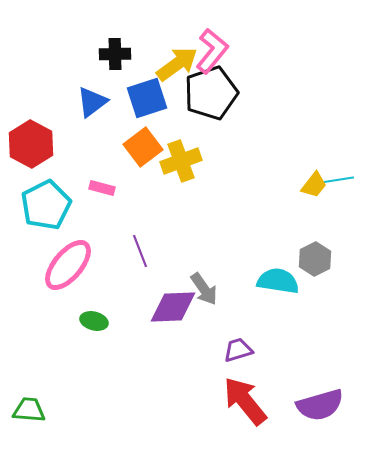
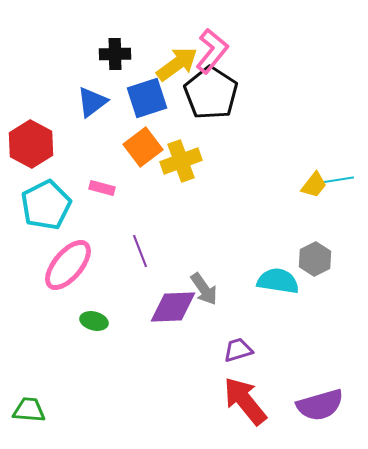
black pentagon: rotated 20 degrees counterclockwise
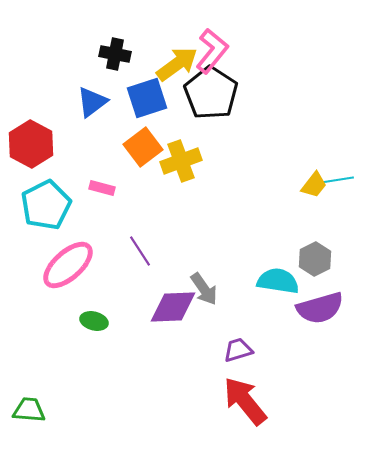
black cross: rotated 12 degrees clockwise
purple line: rotated 12 degrees counterclockwise
pink ellipse: rotated 8 degrees clockwise
purple semicircle: moved 97 px up
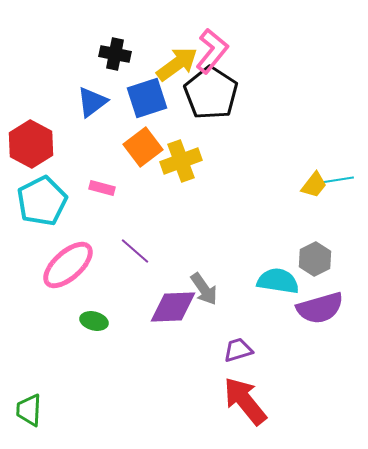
cyan pentagon: moved 4 px left, 4 px up
purple line: moved 5 px left; rotated 16 degrees counterclockwise
green trapezoid: rotated 92 degrees counterclockwise
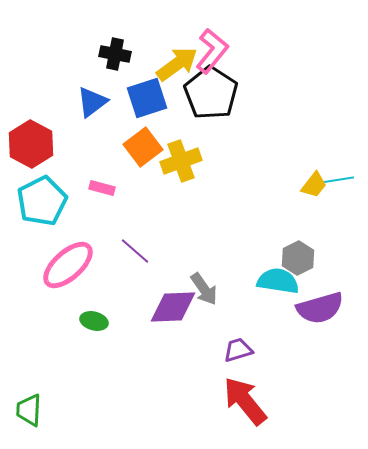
gray hexagon: moved 17 px left, 1 px up
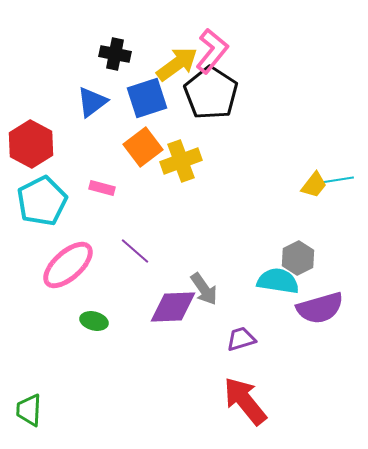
purple trapezoid: moved 3 px right, 11 px up
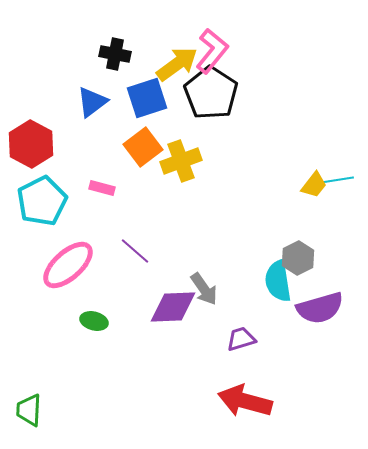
cyan semicircle: rotated 108 degrees counterclockwise
red arrow: rotated 36 degrees counterclockwise
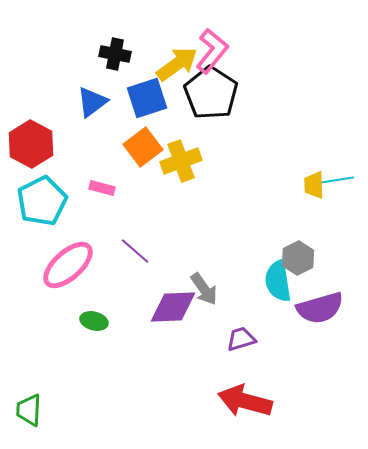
yellow trapezoid: rotated 140 degrees clockwise
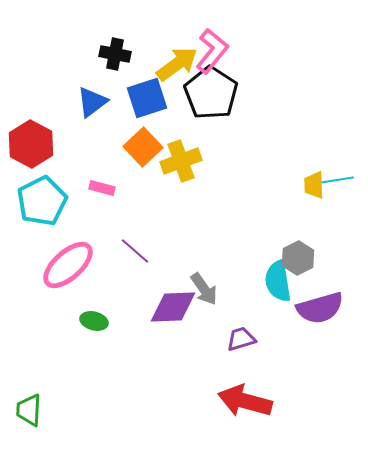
orange square: rotated 6 degrees counterclockwise
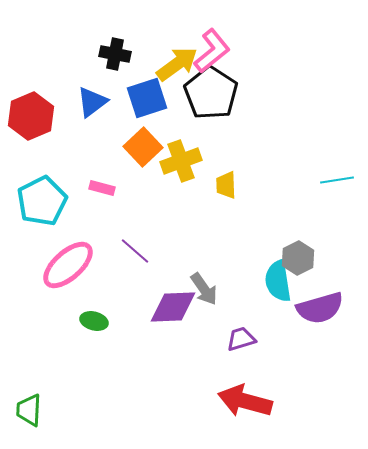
pink L-shape: rotated 12 degrees clockwise
red hexagon: moved 28 px up; rotated 9 degrees clockwise
yellow trapezoid: moved 88 px left
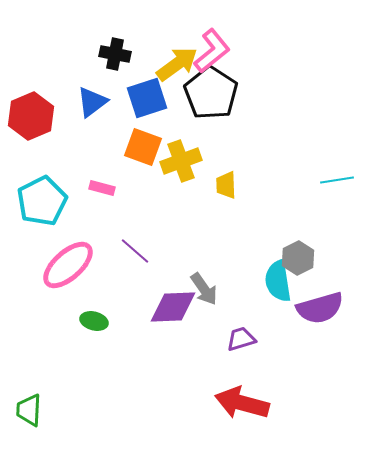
orange square: rotated 27 degrees counterclockwise
red arrow: moved 3 px left, 2 px down
